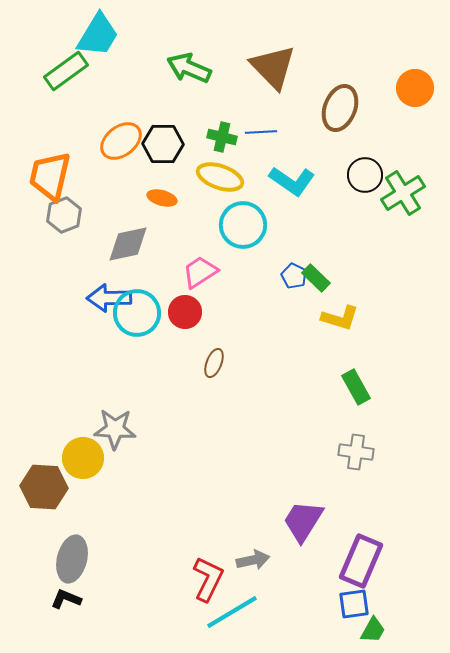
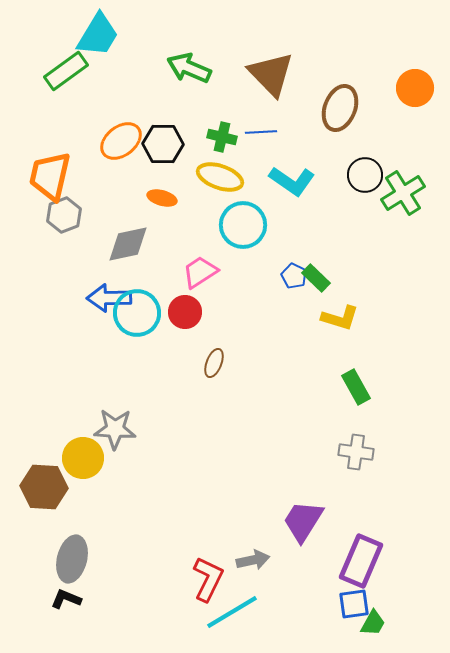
brown triangle at (273, 67): moved 2 px left, 7 px down
green trapezoid at (373, 630): moved 7 px up
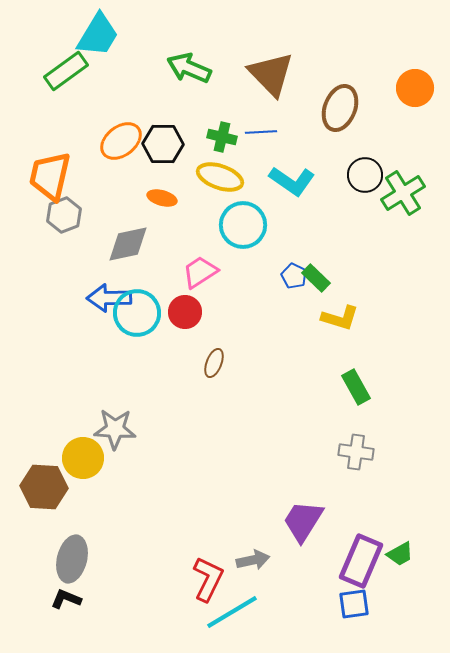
green trapezoid at (373, 623): moved 27 px right, 69 px up; rotated 32 degrees clockwise
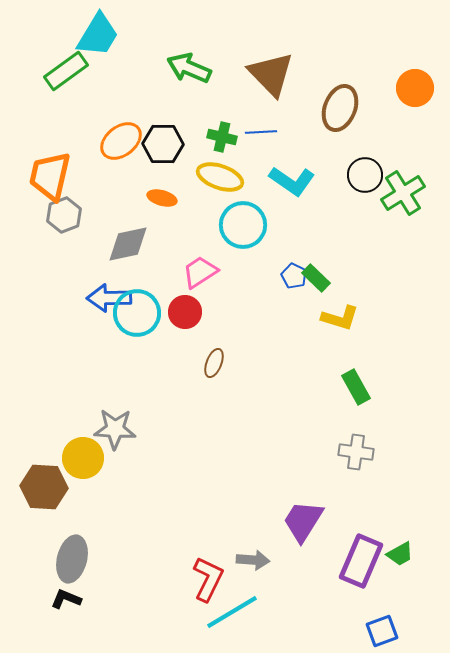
gray arrow at (253, 560): rotated 16 degrees clockwise
blue square at (354, 604): moved 28 px right, 27 px down; rotated 12 degrees counterclockwise
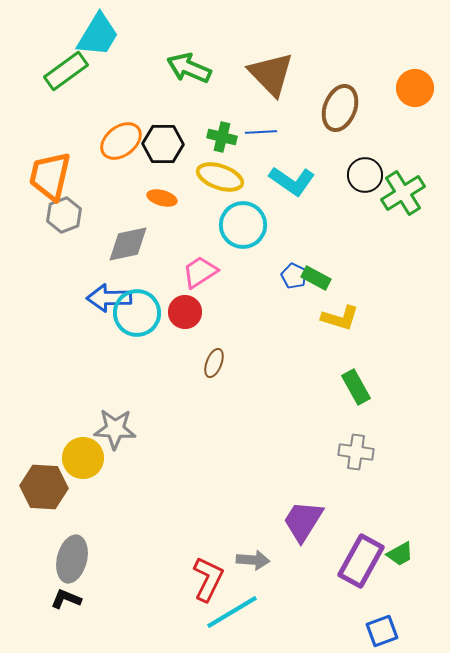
green rectangle at (316, 278): rotated 16 degrees counterclockwise
purple rectangle at (361, 561): rotated 6 degrees clockwise
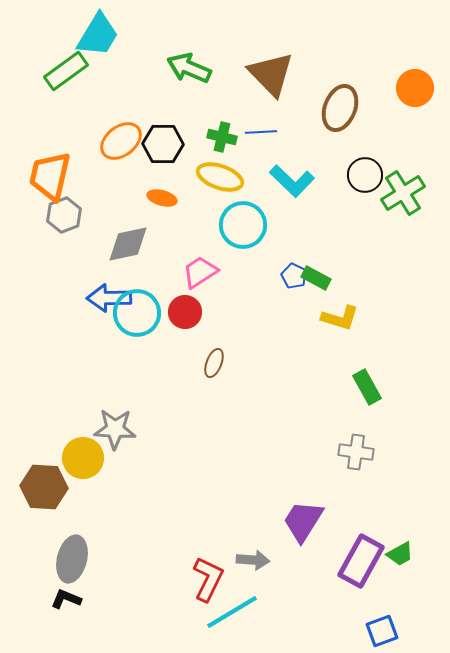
cyan L-shape at (292, 181): rotated 9 degrees clockwise
green rectangle at (356, 387): moved 11 px right
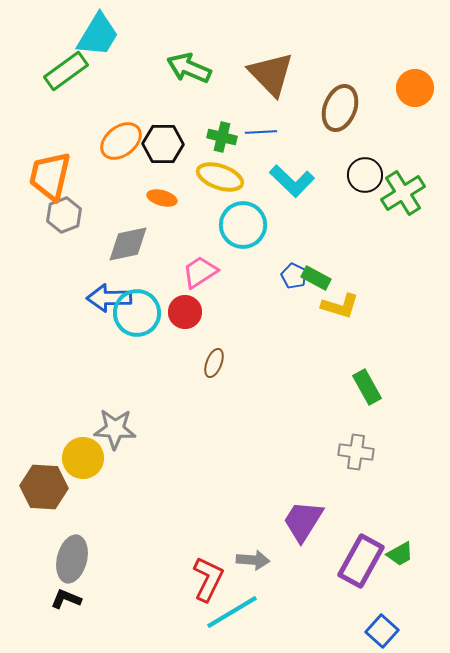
yellow L-shape at (340, 318): moved 12 px up
blue square at (382, 631): rotated 28 degrees counterclockwise
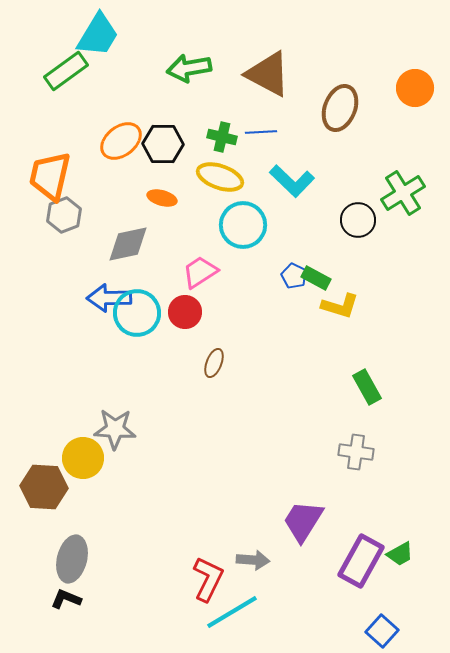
green arrow at (189, 68): rotated 33 degrees counterclockwise
brown triangle at (271, 74): moved 3 px left; rotated 18 degrees counterclockwise
black circle at (365, 175): moved 7 px left, 45 px down
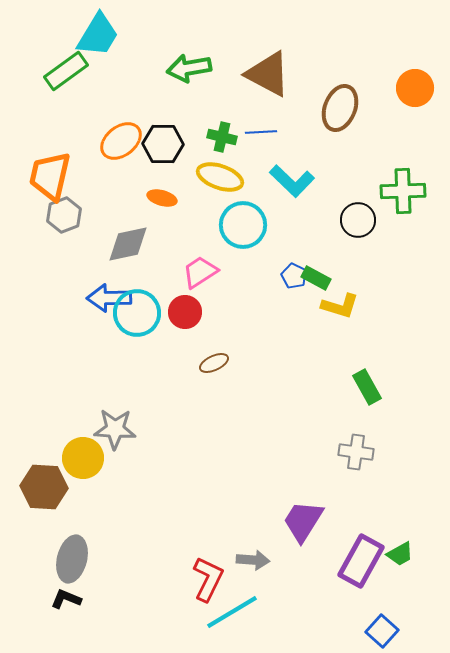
green cross at (403, 193): moved 2 px up; rotated 30 degrees clockwise
brown ellipse at (214, 363): rotated 44 degrees clockwise
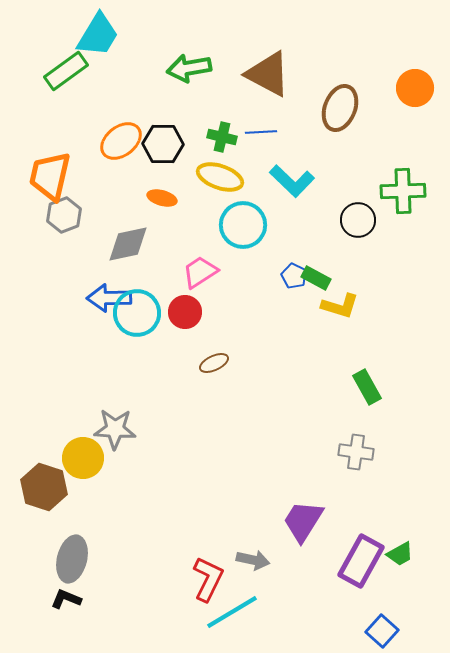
brown hexagon at (44, 487): rotated 15 degrees clockwise
gray arrow at (253, 560): rotated 8 degrees clockwise
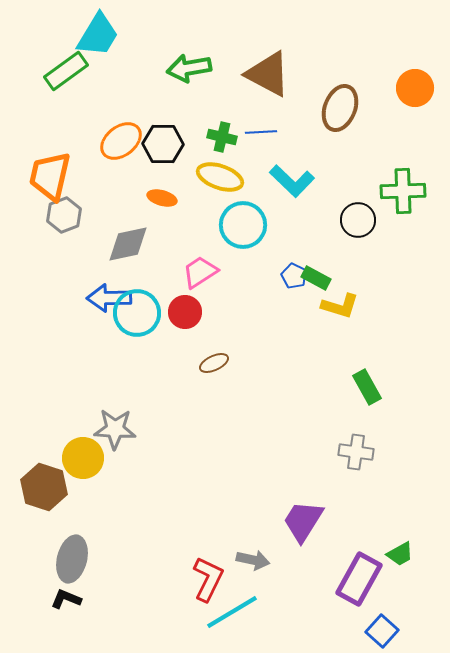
purple rectangle at (361, 561): moved 2 px left, 18 px down
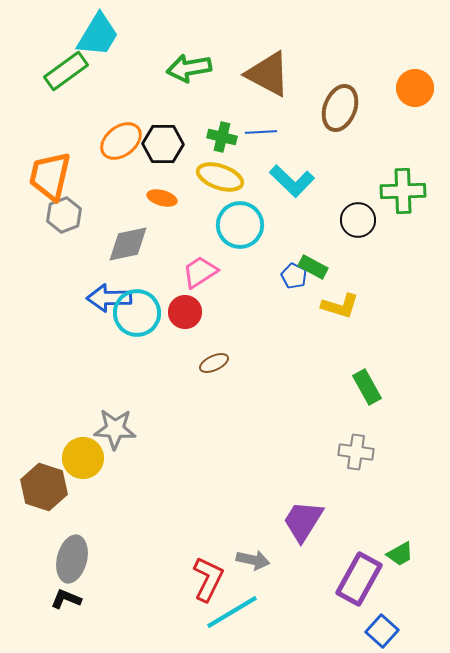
cyan circle at (243, 225): moved 3 px left
green rectangle at (316, 278): moved 3 px left, 11 px up
